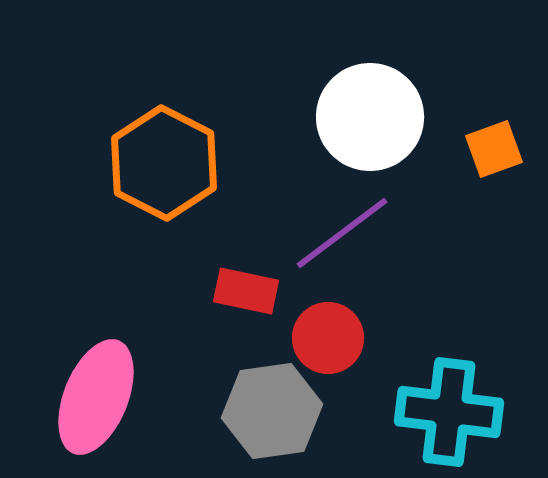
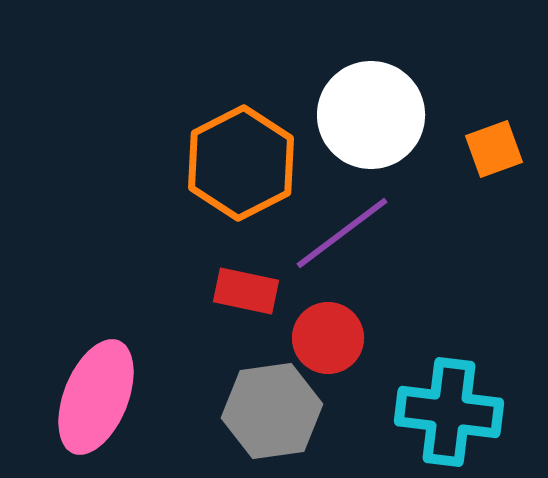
white circle: moved 1 px right, 2 px up
orange hexagon: moved 77 px right; rotated 6 degrees clockwise
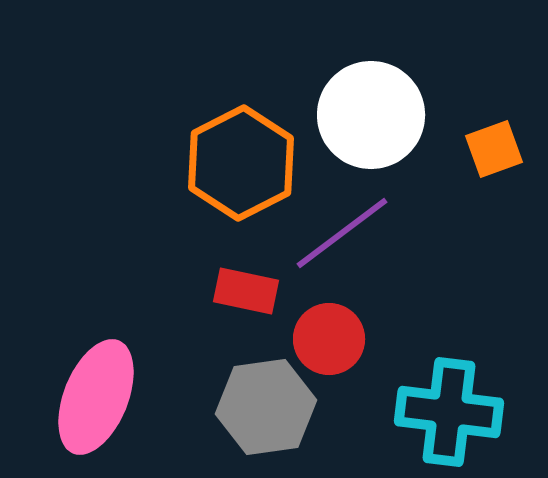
red circle: moved 1 px right, 1 px down
gray hexagon: moved 6 px left, 4 px up
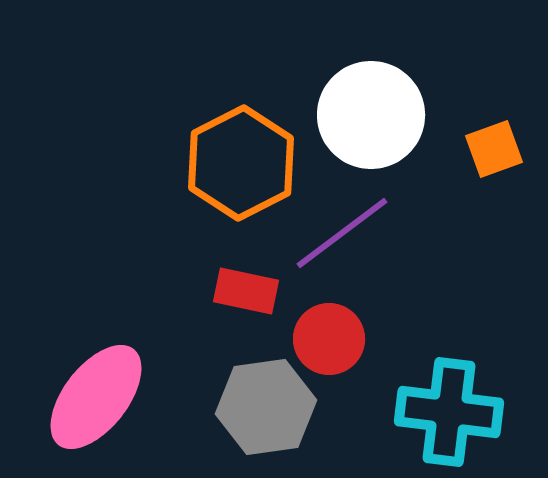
pink ellipse: rotated 16 degrees clockwise
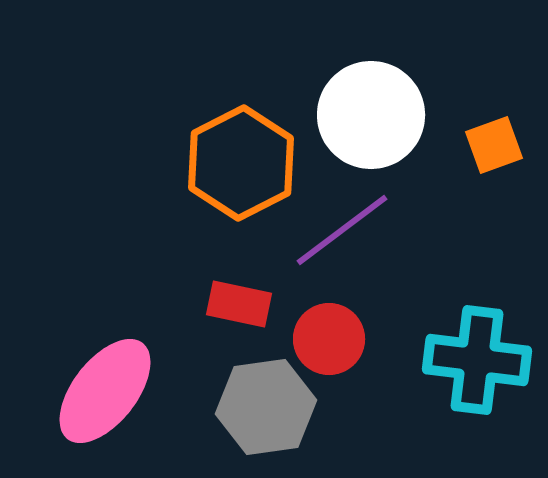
orange square: moved 4 px up
purple line: moved 3 px up
red rectangle: moved 7 px left, 13 px down
pink ellipse: moved 9 px right, 6 px up
cyan cross: moved 28 px right, 52 px up
